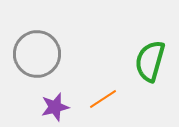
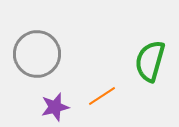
orange line: moved 1 px left, 3 px up
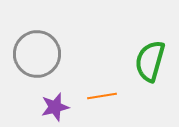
orange line: rotated 24 degrees clockwise
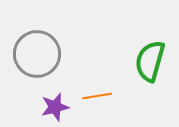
orange line: moved 5 px left
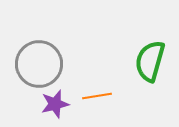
gray circle: moved 2 px right, 10 px down
purple star: moved 3 px up
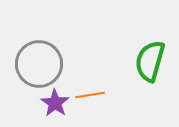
orange line: moved 7 px left, 1 px up
purple star: moved 1 px up; rotated 24 degrees counterclockwise
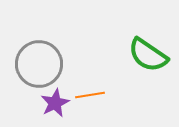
green semicircle: moved 2 px left, 6 px up; rotated 72 degrees counterclockwise
purple star: rotated 12 degrees clockwise
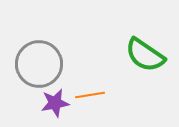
green semicircle: moved 3 px left
purple star: rotated 16 degrees clockwise
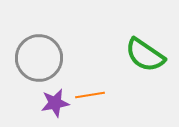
gray circle: moved 6 px up
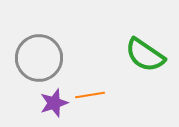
purple star: moved 1 px left; rotated 8 degrees counterclockwise
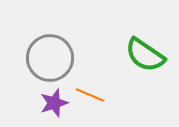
gray circle: moved 11 px right
orange line: rotated 32 degrees clockwise
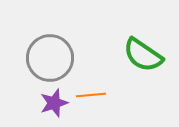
green semicircle: moved 2 px left
orange line: moved 1 px right; rotated 28 degrees counterclockwise
